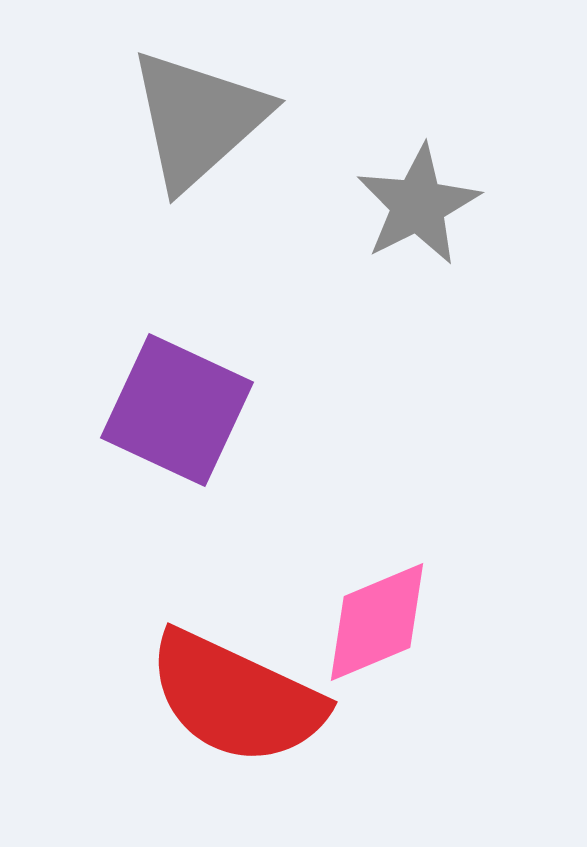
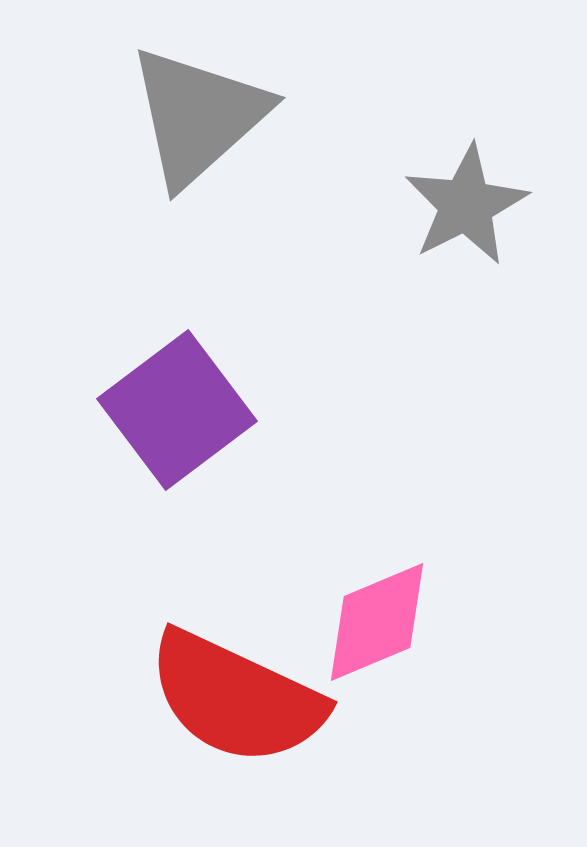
gray triangle: moved 3 px up
gray star: moved 48 px right
purple square: rotated 28 degrees clockwise
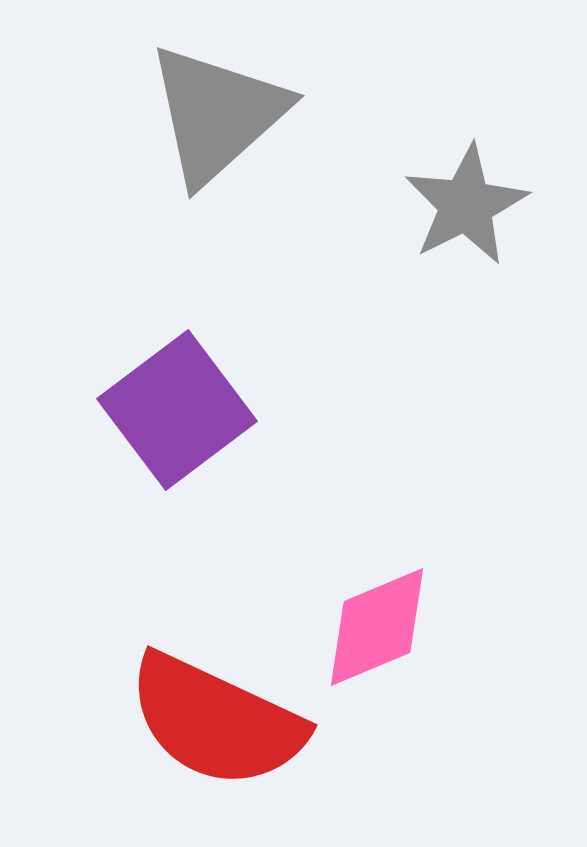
gray triangle: moved 19 px right, 2 px up
pink diamond: moved 5 px down
red semicircle: moved 20 px left, 23 px down
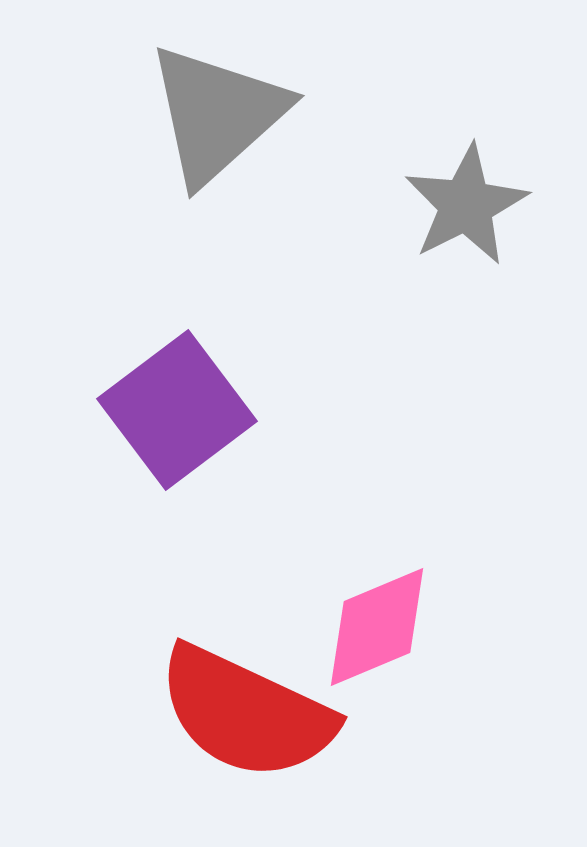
red semicircle: moved 30 px right, 8 px up
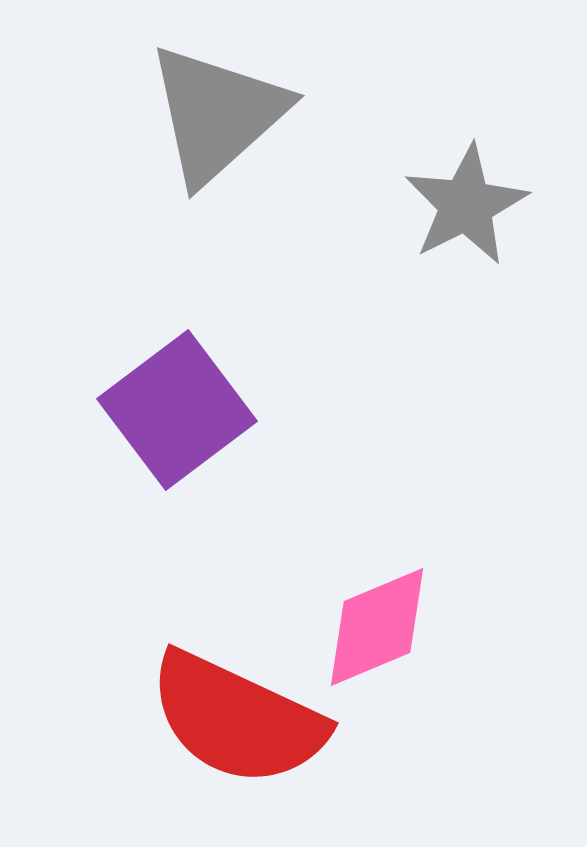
red semicircle: moved 9 px left, 6 px down
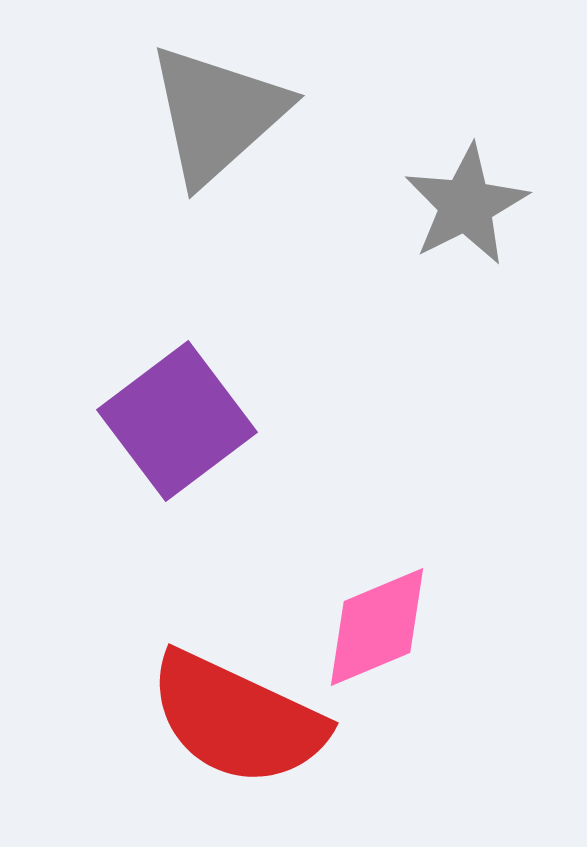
purple square: moved 11 px down
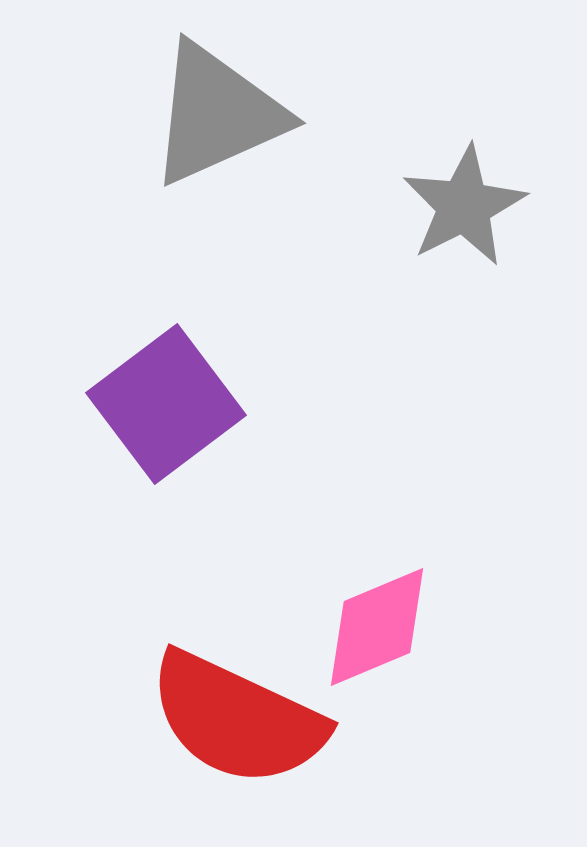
gray triangle: rotated 18 degrees clockwise
gray star: moved 2 px left, 1 px down
purple square: moved 11 px left, 17 px up
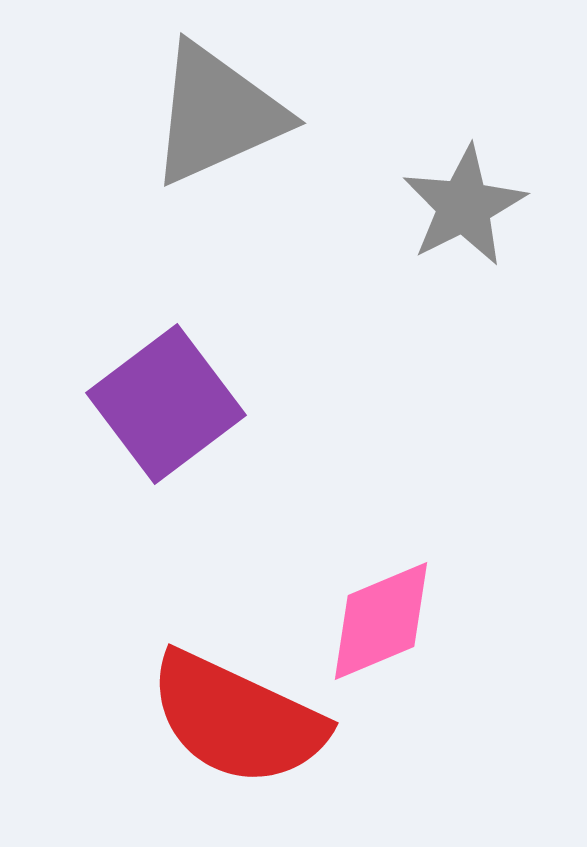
pink diamond: moved 4 px right, 6 px up
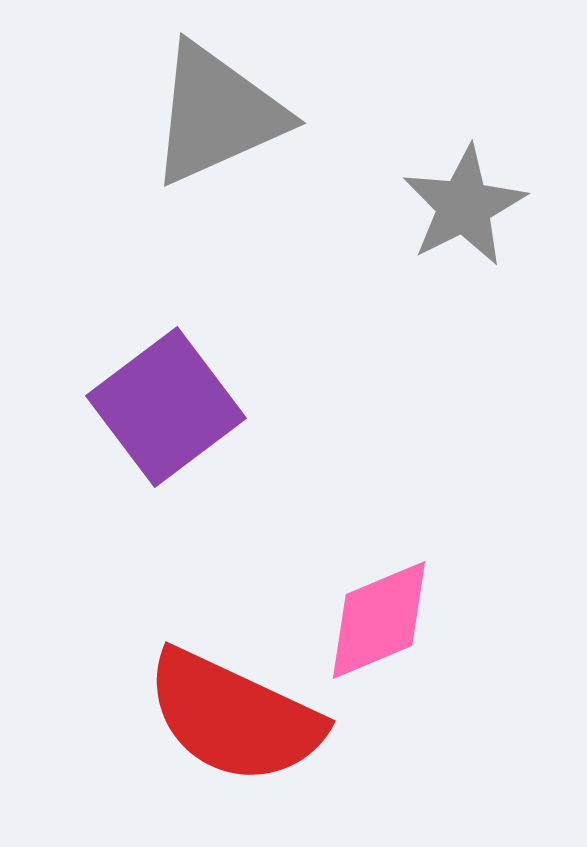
purple square: moved 3 px down
pink diamond: moved 2 px left, 1 px up
red semicircle: moved 3 px left, 2 px up
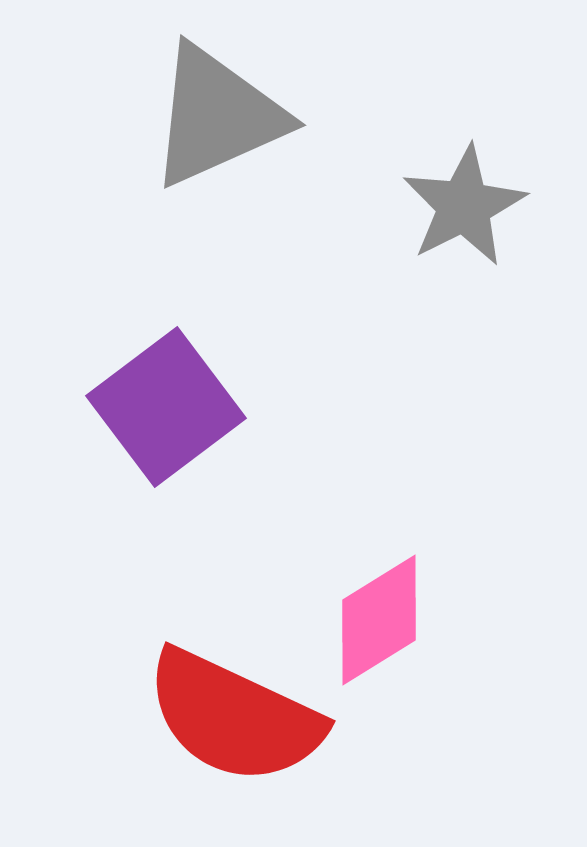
gray triangle: moved 2 px down
pink diamond: rotated 9 degrees counterclockwise
